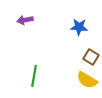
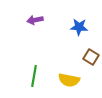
purple arrow: moved 10 px right
yellow semicircle: moved 18 px left; rotated 20 degrees counterclockwise
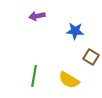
purple arrow: moved 2 px right, 4 px up
blue star: moved 4 px left, 4 px down
yellow semicircle: rotated 20 degrees clockwise
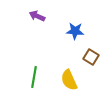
purple arrow: rotated 35 degrees clockwise
green line: moved 1 px down
yellow semicircle: rotated 35 degrees clockwise
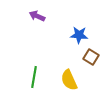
blue star: moved 4 px right, 4 px down
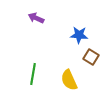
purple arrow: moved 1 px left, 2 px down
green line: moved 1 px left, 3 px up
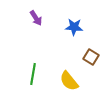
purple arrow: rotated 147 degrees counterclockwise
blue star: moved 5 px left, 8 px up
yellow semicircle: moved 1 px down; rotated 15 degrees counterclockwise
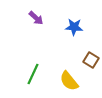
purple arrow: rotated 14 degrees counterclockwise
brown square: moved 3 px down
green line: rotated 15 degrees clockwise
